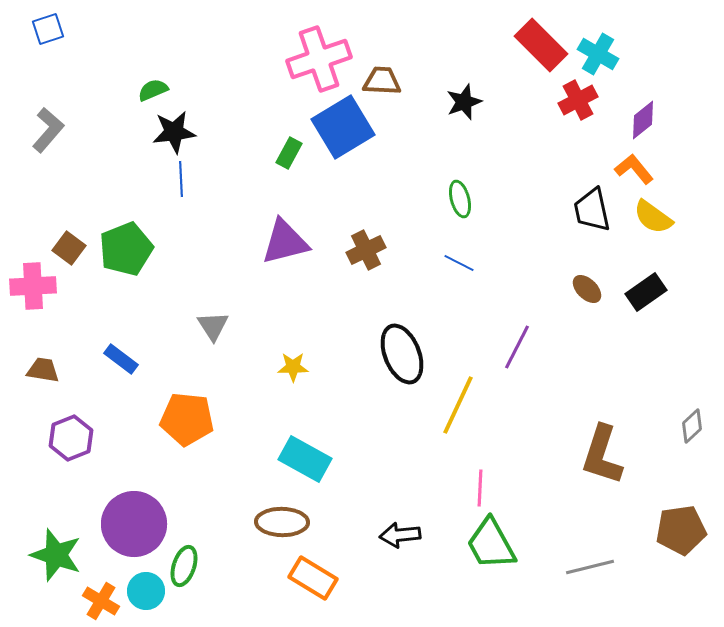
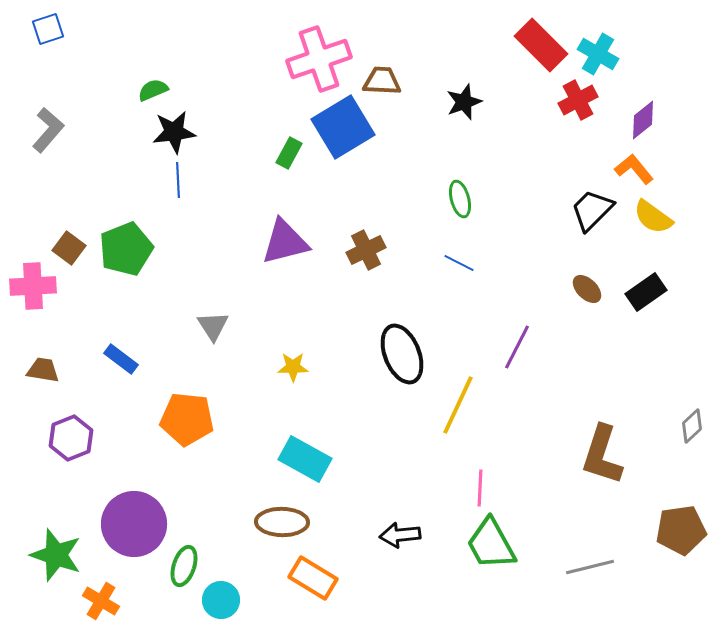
blue line at (181, 179): moved 3 px left, 1 px down
black trapezoid at (592, 210): rotated 57 degrees clockwise
cyan circle at (146, 591): moved 75 px right, 9 px down
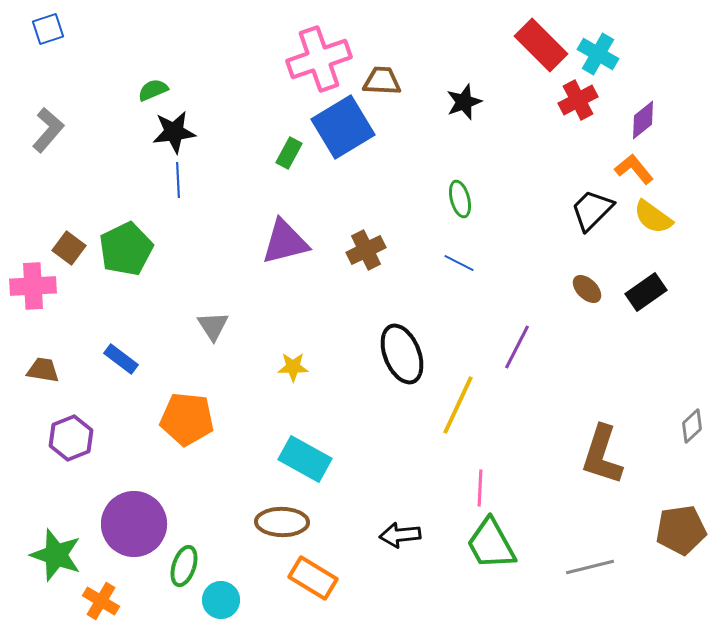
green pentagon at (126, 249): rotated 4 degrees counterclockwise
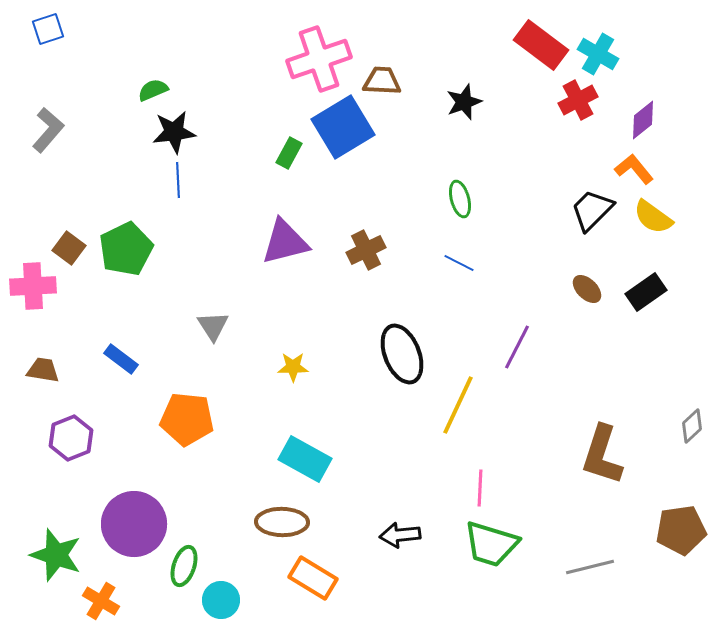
red rectangle at (541, 45): rotated 8 degrees counterclockwise
green trapezoid at (491, 544): rotated 44 degrees counterclockwise
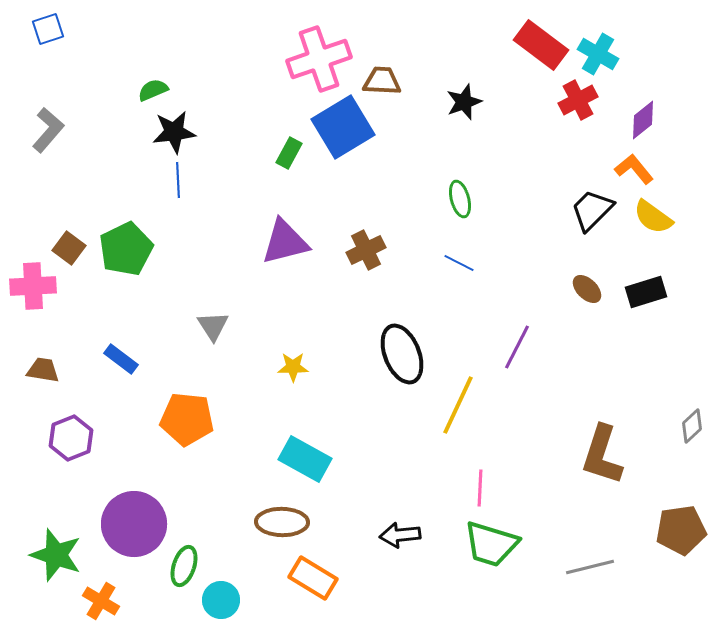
black rectangle at (646, 292): rotated 18 degrees clockwise
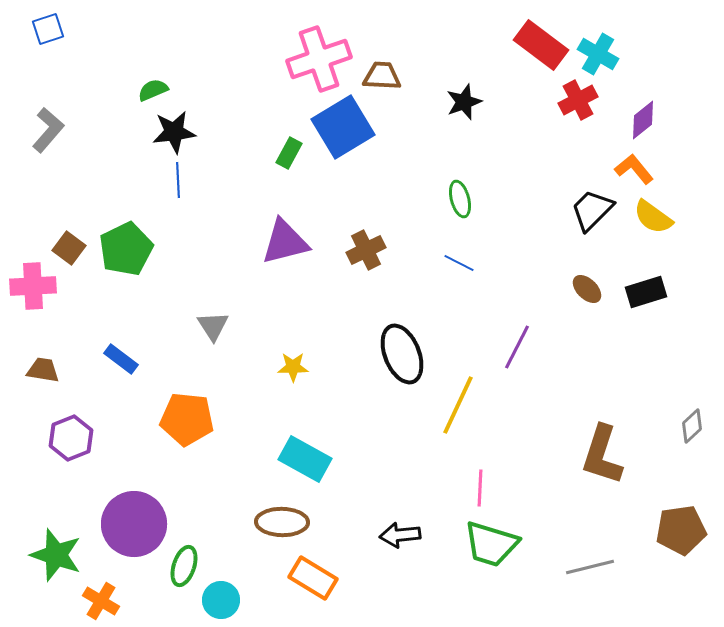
brown trapezoid at (382, 81): moved 5 px up
